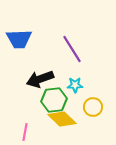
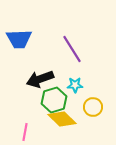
green hexagon: rotated 10 degrees counterclockwise
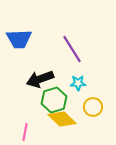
cyan star: moved 3 px right, 2 px up
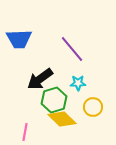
purple line: rotated 8 degrees counterclockwise
black arrow: rotated 16 degrees counterclockwise
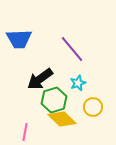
cyan star: rotated 21 degrees counterclockwise
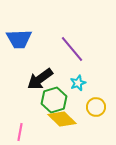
yellow circle: moved 3 px right
pink line: moved 5 px left
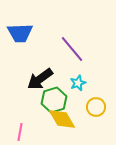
blue trapezoid: moved 1 px right, 6 px up
yellow diamond: rotated 16 degrees clockwise
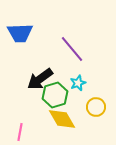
green hexagon: moved 1 px right, 5 px up
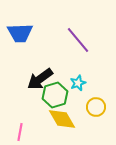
purple line: moved 6 px right, 9 px up
